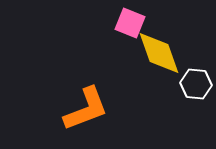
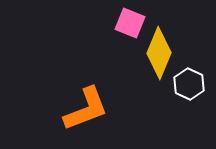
yellow diamond: rotated 42 degrees clockwise
white hexagon: moved 7 px left; rotated 20 degrees clockwise
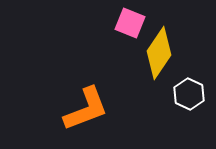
yellow diamond: rotated 12 degrees clockwise
white hexagon: moved 10 px down
